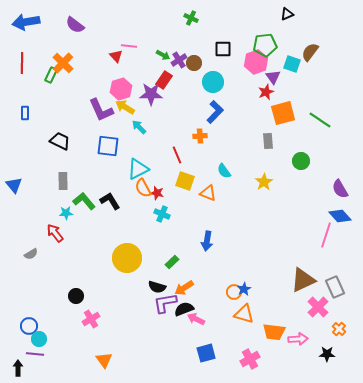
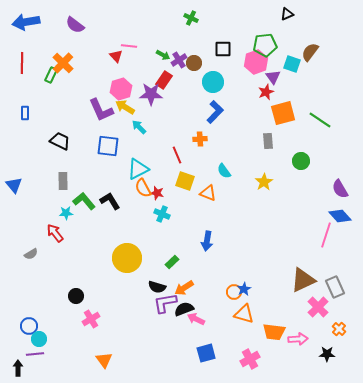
orange cross at (200, 136): moved 3 px down
purple line at (35, 354): rotated 12 degrees counterclockwise
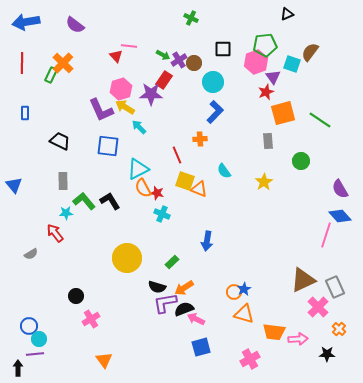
orange triangle at (208, 193): moved 9 px left, 4 px up
blue square at (206, 353): moved 5 px left, 6 px up
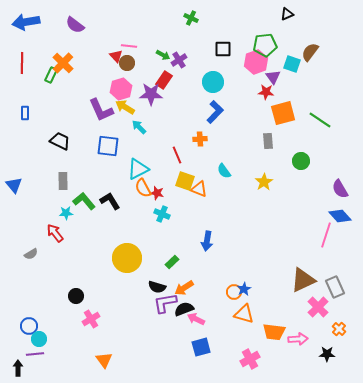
brown circle at (194, 63): moved 67 px left
red star at (266, 92): rotated 28 degrees clockwise
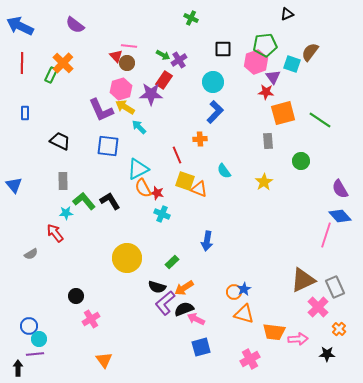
blue arrow at (26, 22): moved 6 px left, 4 px down; rotated 36 degrees clockwise
purple L-shape at (165, 303): rotated 30 degrees counterclockwise
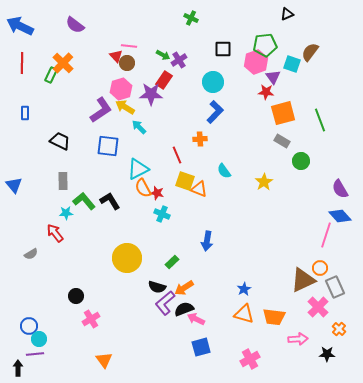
purple L-shape at (101, 110): rotated 100 degrees counterclockwise
green line at (320, 120): rotated 35 degrees clockwise
gray rectangle at (268, 141): moved 14 px right; rotated 56 degrees counterclockwise
orange circle at (234, 292): moved 86 px right, 24 px up
orange trapezoid at (274, 332): moved 15 px up
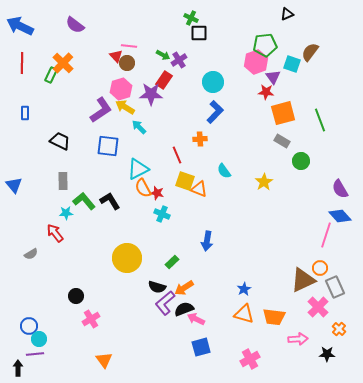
black square at (223, 49): moved 24 px left, 16 px up
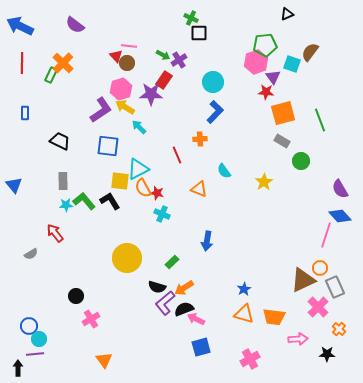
yellow square at (185, 181): moved 65 px left; rotated 12 degrees counterclockwise
cyan star at (66, 213): moved 8 px up
